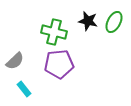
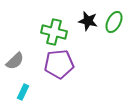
cyan rectangle: moved 1 px left, 3 px down; rotated 63 degrees clockwise
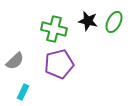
green cross: moved 3 px up
purple pentagon: rotated 8 degrees counterclockwise
